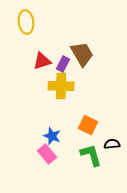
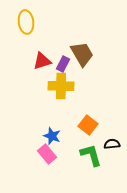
orange square: rotated 12 degrees clockwise
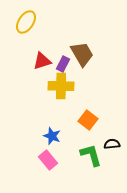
yellow ellipse: rotated 40 degrees clockwise
orange square: moved 5 px up
pink rectangle: moved 1 px right, 6 px down
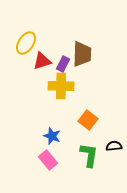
yellow ellipse: moved 21 px down
brown trapezoid: rotated 32 degrees clockwise
black semicircle: moved 2 px right, 2 px down
green L-shape: moved 2 px left; rotated 25 degrees clockwise
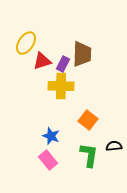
blue star: moved 1 px left
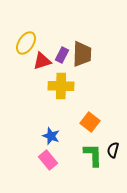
purple rectangle: moved 1 px left, 9 px up
orange square: moved 2 px right, 2 px down
black semicircle: moved 1 px left, 4 px down; rotated 70 degrees counterclockwise
green L-shape: moved 4 px right; rotated 10 degrees counterclockwise
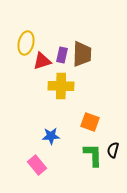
yellow ellipse: rotated 20 degrees counterclockwise
purple rectangle: rotated 14 degrees counterclockwise
orange square: rotated 18 degrees counterclockwise
blue star: rotated 24 degrees counterclockwise
pink rectangle: moved 11 px left, 5 px down
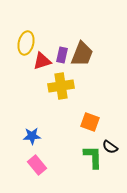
brown trapezoid: rotated 20 degrees clockwise
yellow cross: rotated 10 degrees counterclockwise
blue star: moved 19 px left
black semicircle: moved 3 px left, 3 px up; rotated 70 degrees counterclockwise
green L-shape: moved 2 px down
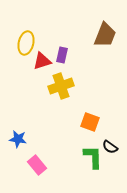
brown trapezoid: moved 23 px right, 19 px up
yellow cross: rotated 10 degrees counterclockwise
blue star: moved 14 px left, 3 px down; rotated 12 degrees clockwise
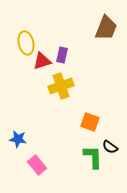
brown trapezoid: moved 1 px right, 7 px up
yellow ellipse: rotated 25 degrees counterclockwise
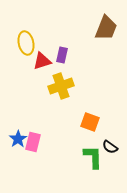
blue star: rotated 30 degrees clockwise
pink rectangle: moved 4 px left, 23 px up; rotated 54 degrees clockwise
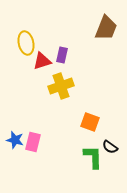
blue star: moved 3 px left, 1 px down; rotated 24 degrees counterclockwise
